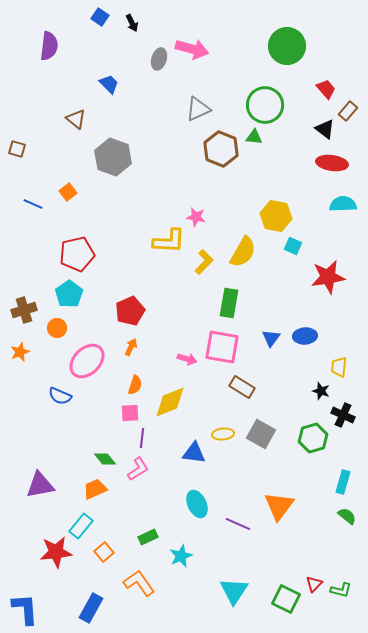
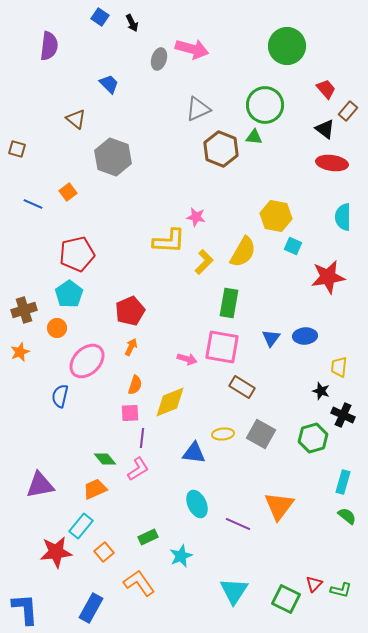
cyan semicircle at (343, 204): moved 13 px down; rotated 88 degrees counterclockwise
blue semicircle at (60, 396): rotated 80 degrees clockwise
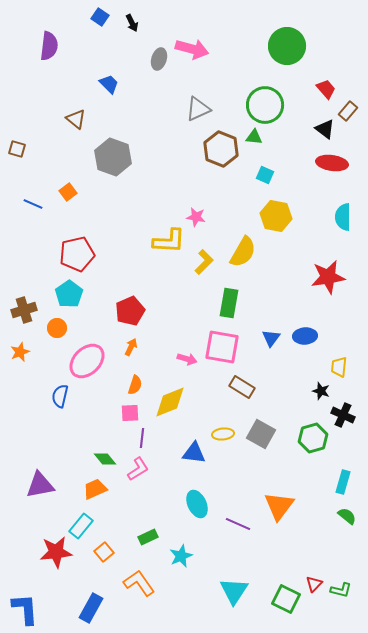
cyan square at (293, 246): moved 28 px left, 71 px up
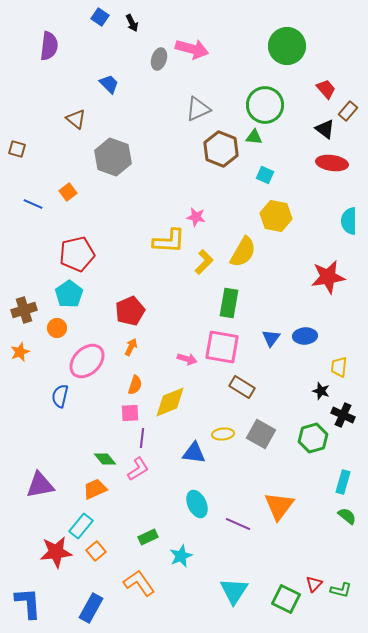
cyan semicircle at (343, 217): moved 6 px right, 4 px down
orange square at (104, 552): moved 8 px left, 1 px up
blue L-shape at (25, 609): moved 3 px right, 6 px up
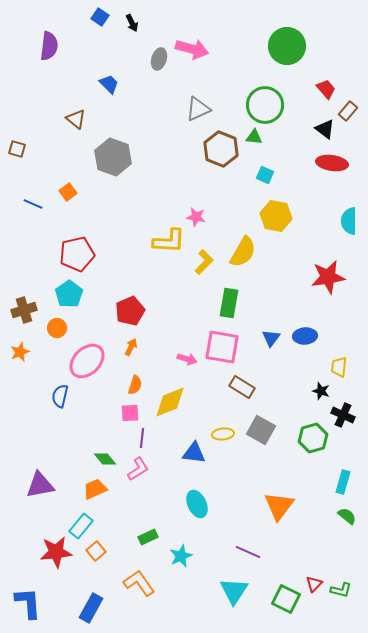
gray square at (261, 434): moved 4 px up
purple line at (238, 524): moved 10 px right, 28 px down
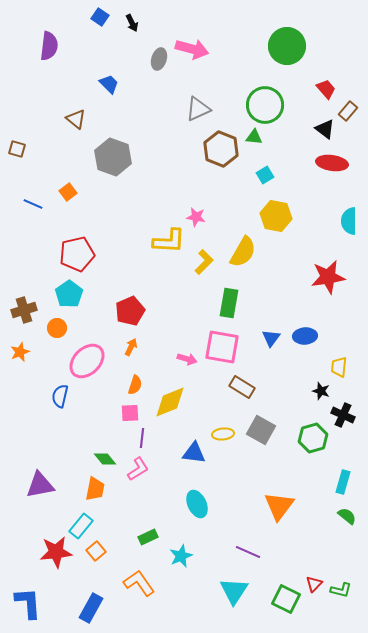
cyan square at (265, 175): rotated 36 degrees clockwise
orange trapezoid at (95, 489): rotated 125 degrees clockwise
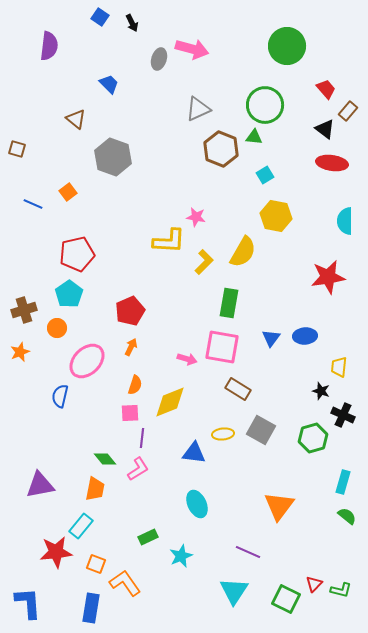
cyan semicircle at (349, 221): moved 4 px left
brown rectangle at (242, 387): moved 4 px left, 2 px down
orange square at (96, 551): moved 13 px down; rotated 30 degrees counterclockwise
orange L-shape at (139, 583): moved 14 px left
blue rectangle at (91, 608): rotated 20 degrees counterclockwise
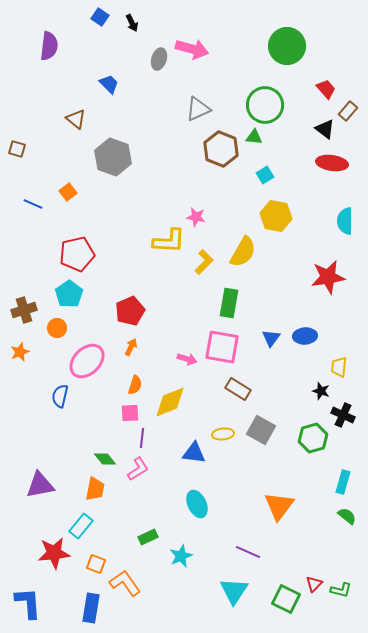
red star at (56, 552): moved 2 px left, 1 px down
